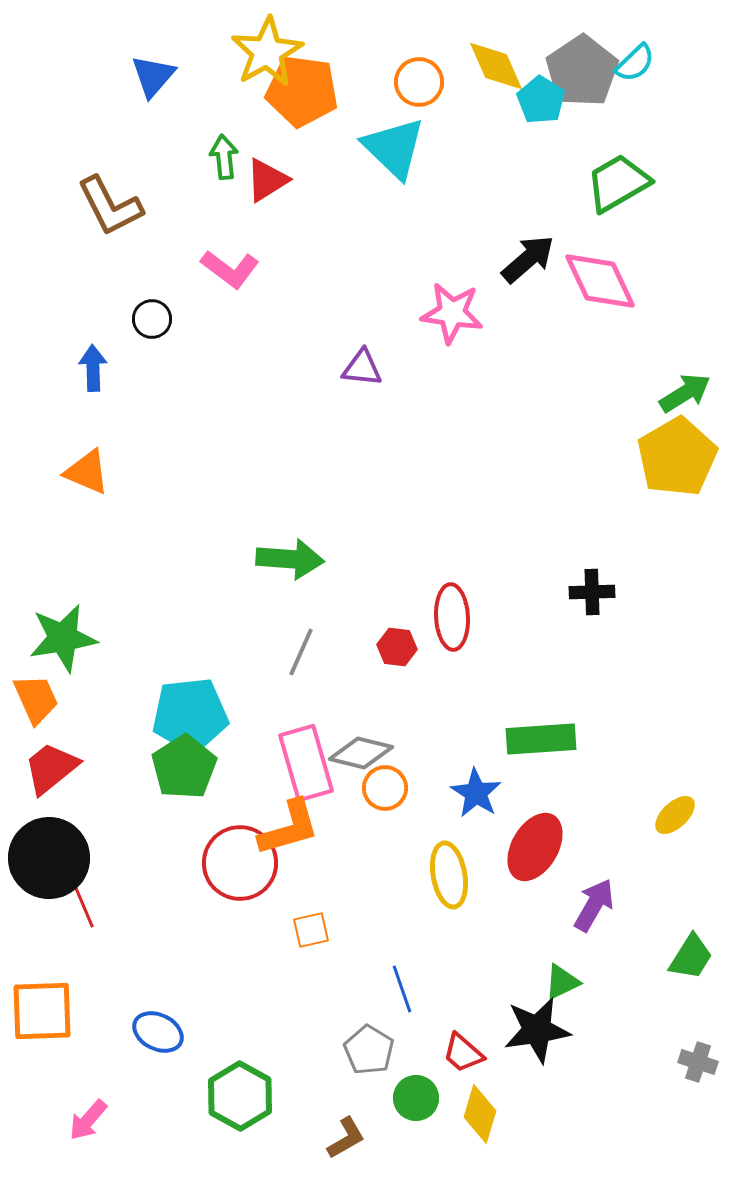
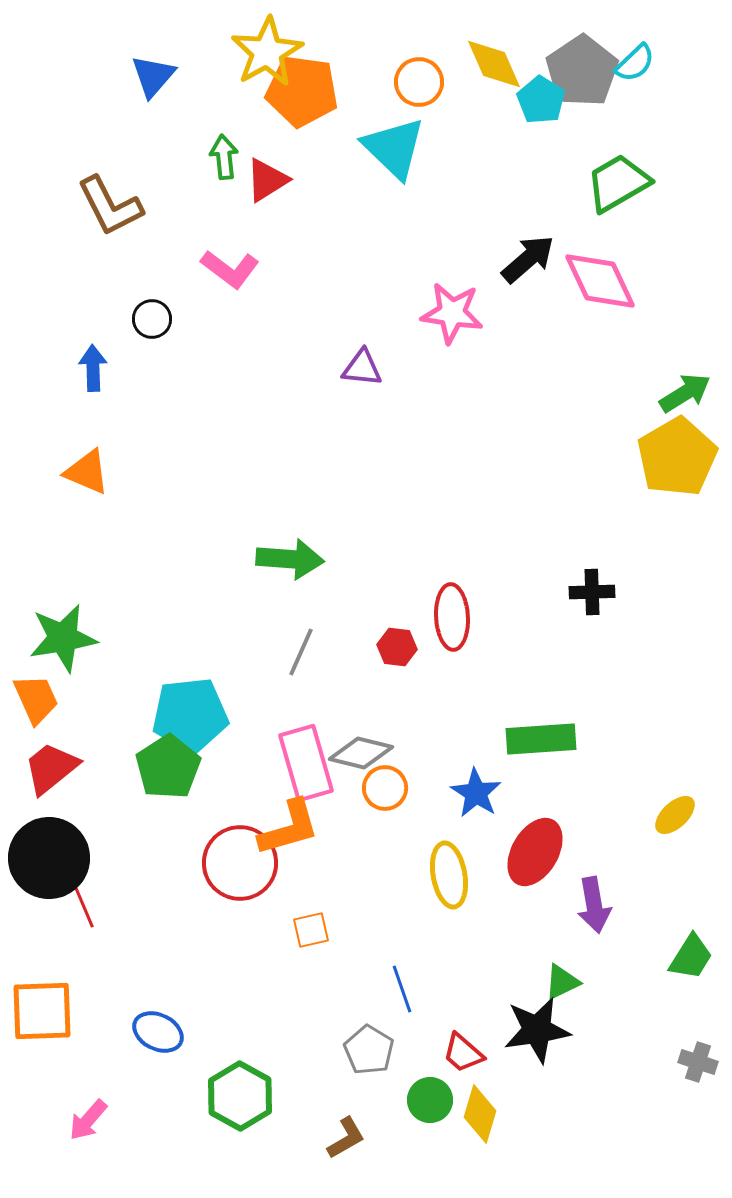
yellow diamond at (496, 66): moved 2 px left, 2 px up
green pentagon at (184, 767): moved 16 px left
red ellipse at (535, 847): moved 5 px down
purple arrow at (594, 905): rotated 140 degrees clockwise
green circle at (416, 1098): moved 14 px right, 2 px down
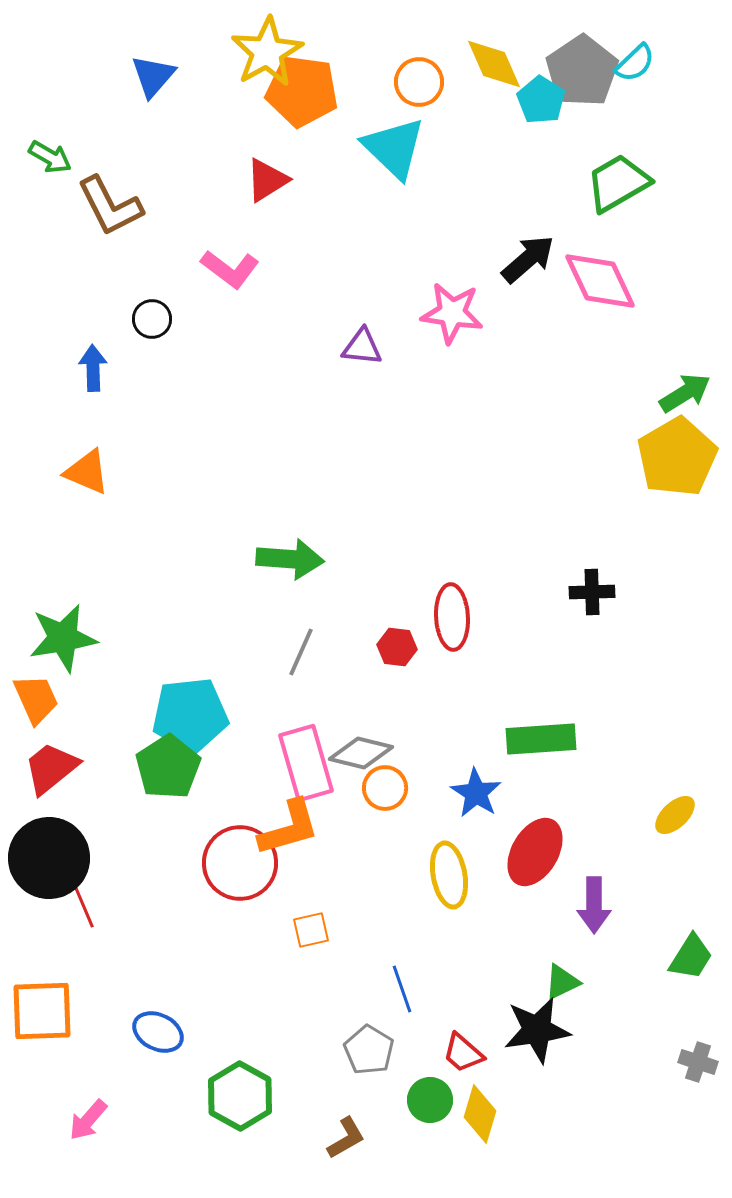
green arrow at (224, 157): moved 174 px left; rotated 126 degrees clockwise
purple triangle at (362, 368): moved 21 px up
purple arrow at (594, 905): rotated 10 degrees clockwise
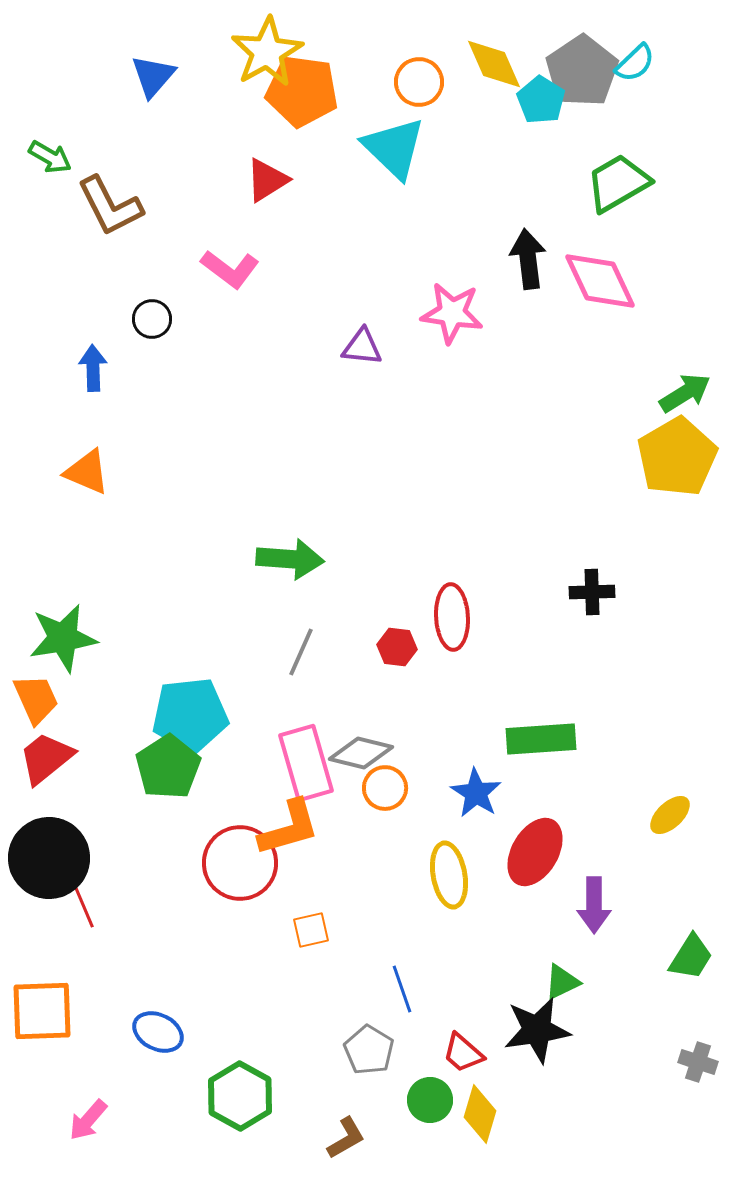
black arrow at (528, 259): rotated 56 degrees counterclockwise
red trapezoid at (51, 768): moved 5 px left, 10 px up
yellow ellipse at (675, 815): moved 5 px left
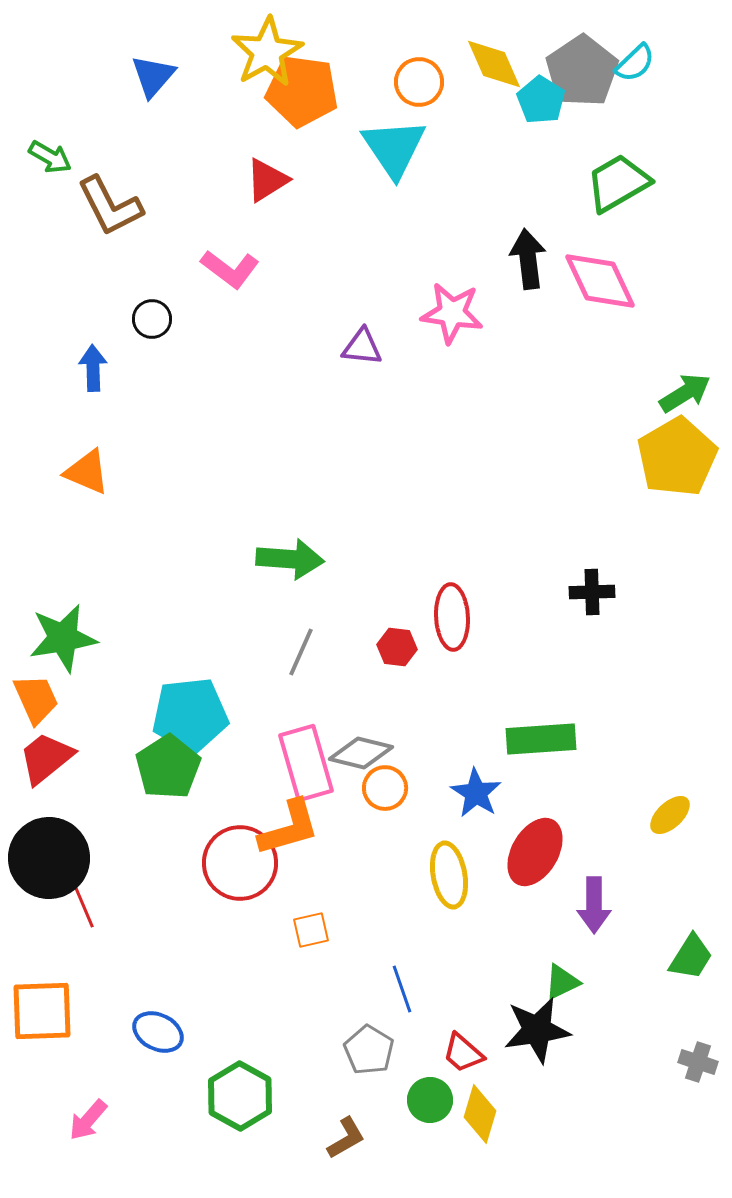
cyan triangle at (394, 148): rotated 12 degrees clockwise
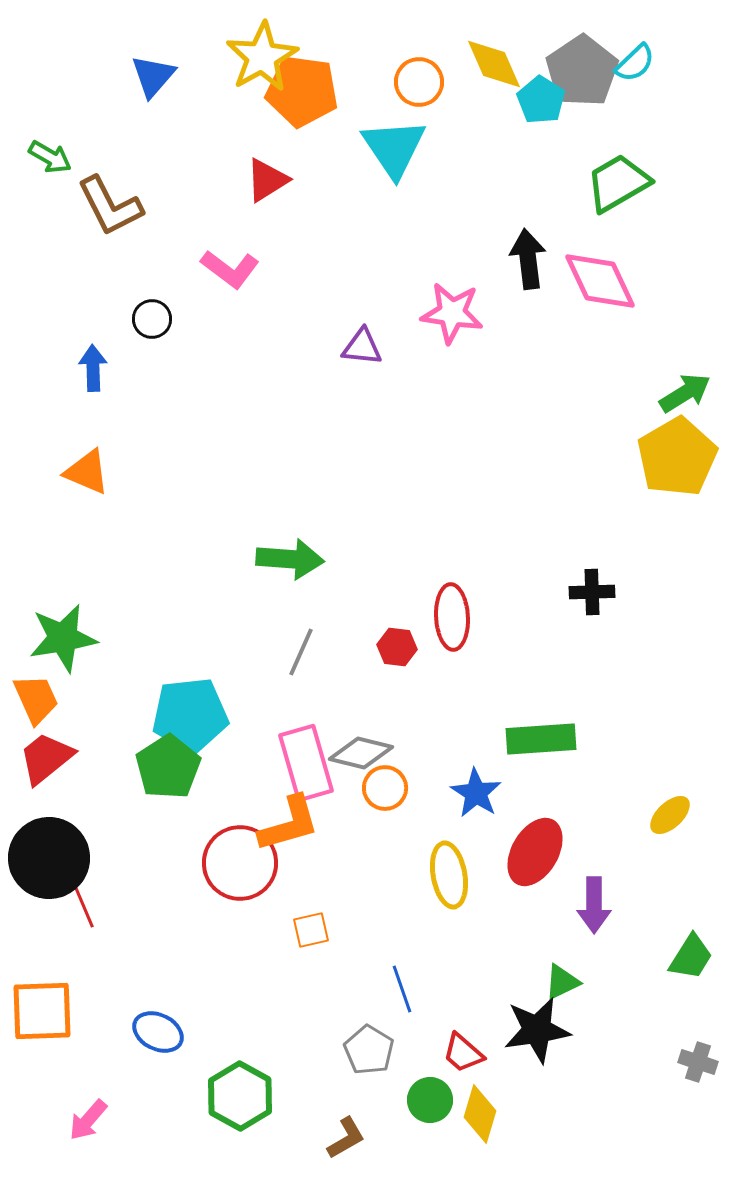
yellow star at (267, 52): moved 5 px left, 5 px down
orange L-shape at (289, 828): moved 4 px up
